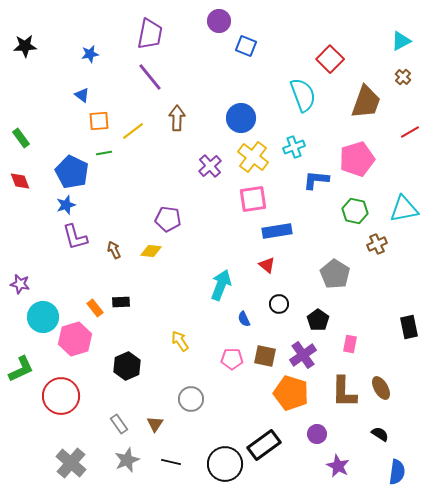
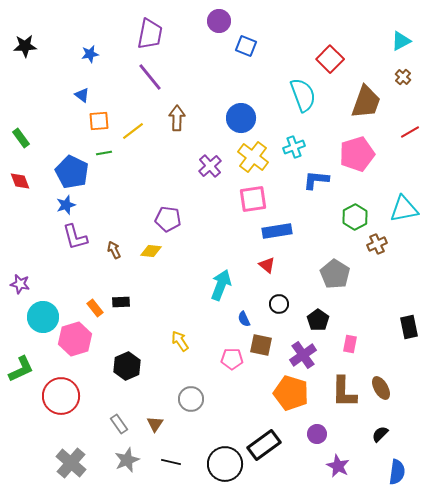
pink pentagon at (357, 159): moved 5 px up
green hexagon at (355, 211): moved 6 px down; rotated 20 degrees clockwise
brown square at (265, 356): moved 4 px left, 11 px up
black semicircle at (380, 434): rotated 78 degrees counterclockwise
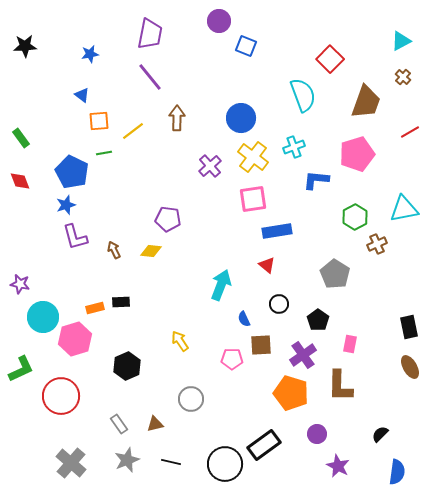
orange rectangle at (95, 308): rotated 66 degrees counterclockwise
brown square at (261, 345): rotated 15 degrees counterclockwise
brown ellipse at (381, 388): moved 29 px right, 21 px up
brown L-shape at (344, 392): moved 4 px left, 6 px up
brown triangle at (155, 424): rotated 42 degrees clockwise
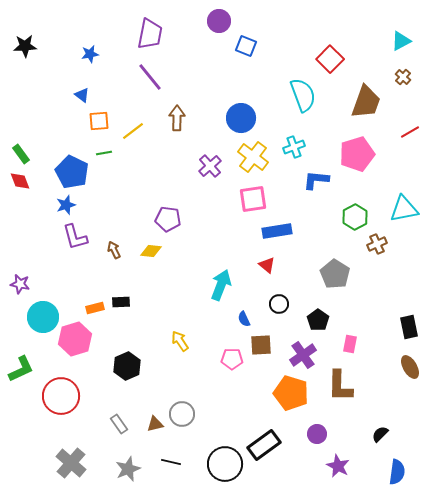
green rectangle at (21, 138): moved 16 px down
gray circle at (191, 399): moved 9 px left, 15 px down
gray star at (127, 460): moved 1 px right, 9 px down
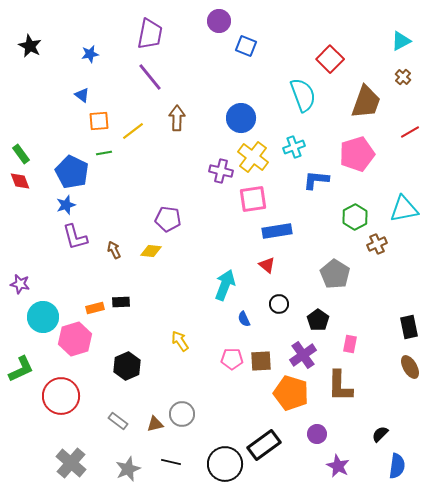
black star at (25, 46): moved 5 px right; rotated 30 degrees clockwise
purple cross at (210, 166): moved 11 px right, 5 px down; rotated 35 degrees counterclockwise
cyan arrow at (221, 285): moved 4 px right
brown square at (261, 345): moved 16 px down
gray rectangle at (119, 424): moved 1 px left, 3 px up; rotated 18 degrees counterclockwise
blue semicircle at (397, 472): moved 6 px up
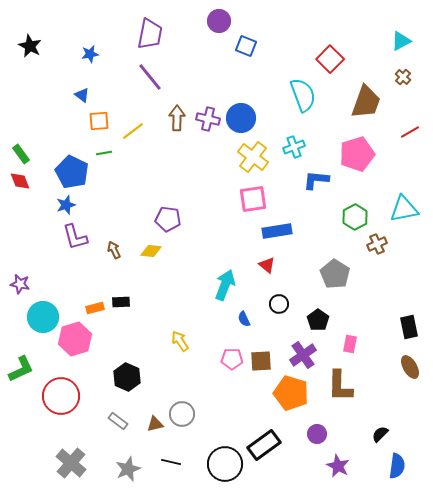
purple cross at (221, 171): moved 13 px left, 52 px up
black hexagon at (127, 366): moved 11 px down; rotated 12 degrees counterclockwise
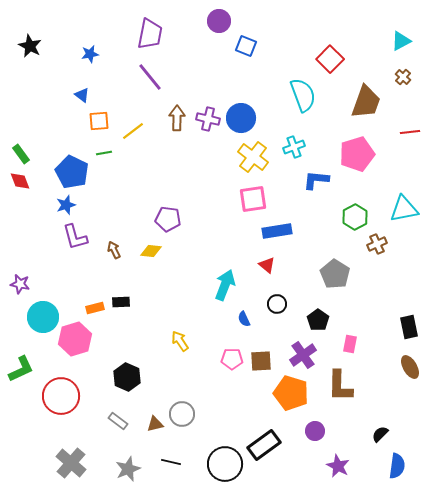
red line at (410, 132): rotated 24 degrees clockwise
black circle at (279, 304): moved 2 px left
purple circle at (317, 434): moved 2 px left, 3 px up
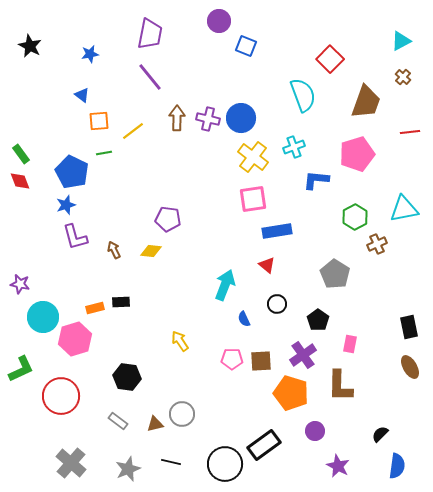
black hexagon at (127, 377): rotated 16 degrees counterclockwise
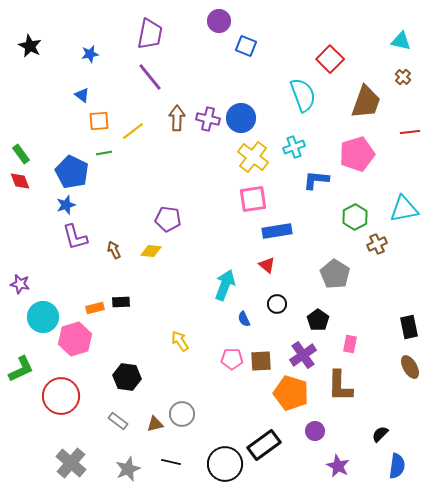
cyan triangle at (401, 41): rotated 40 degrees clockwise
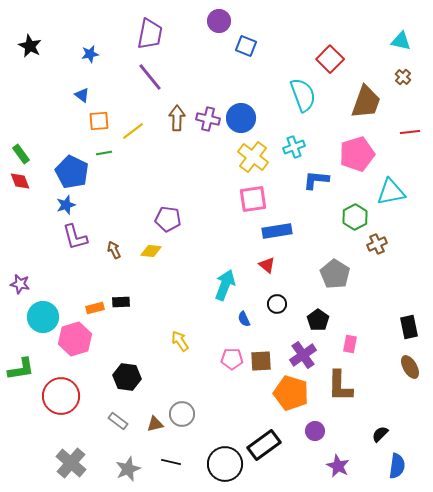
cyan triangle at (404, 209): moved 13 px left, 17 px up
green L-shape at (21, 369): rotated 16 degrees clockwise
